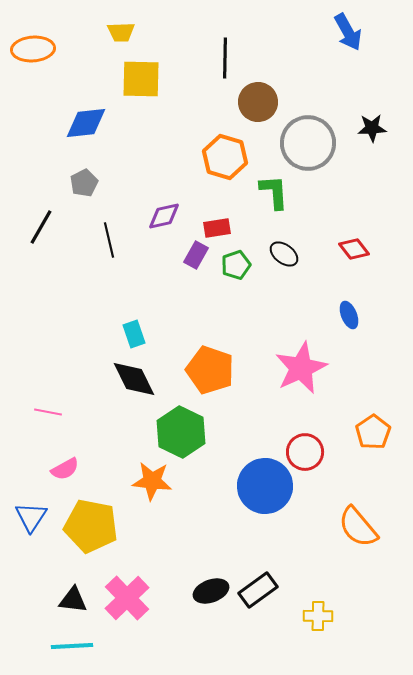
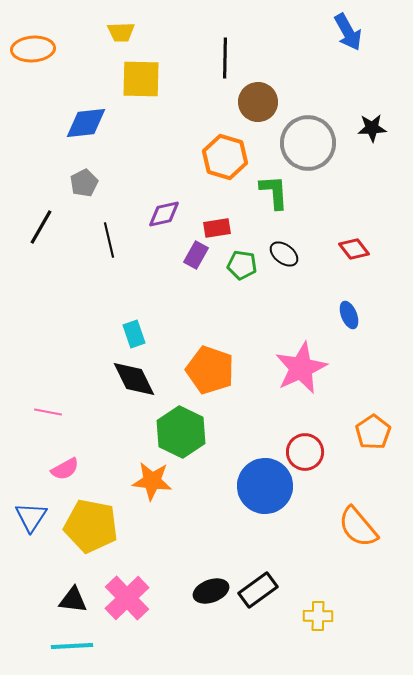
purple diamond at (164, 216): moved 2 px up
green pentagon at (236, 265): moved 6 px right; rotated 28 degrees clockwise
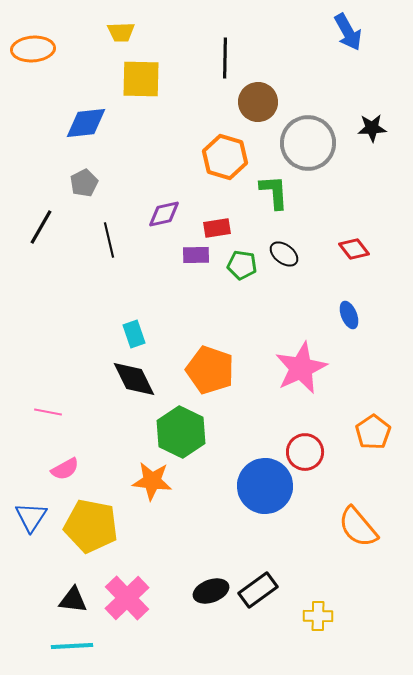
purple rectangle at (196, 255): rotated 60 degrees clockwise
